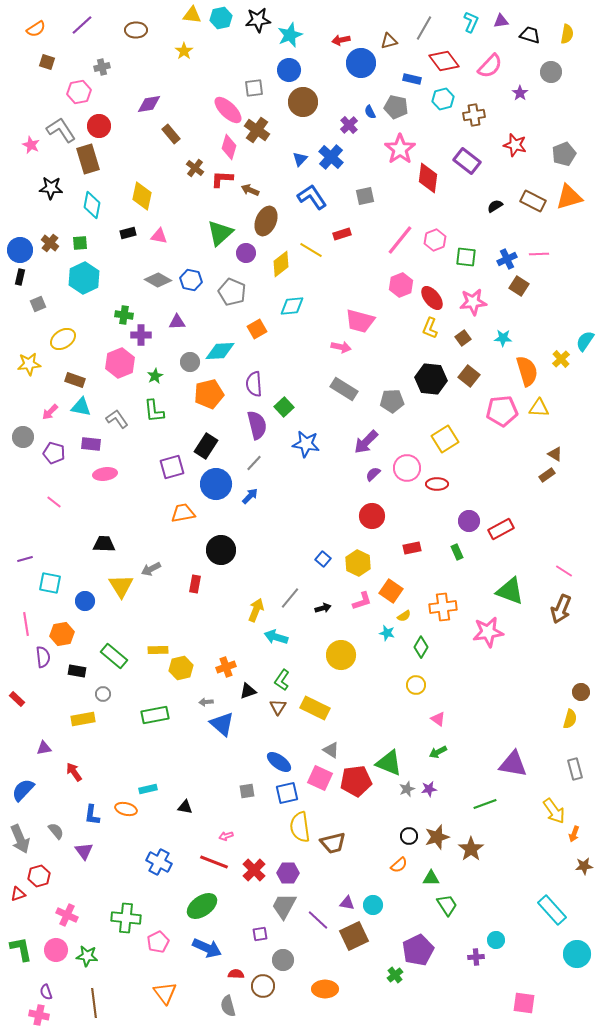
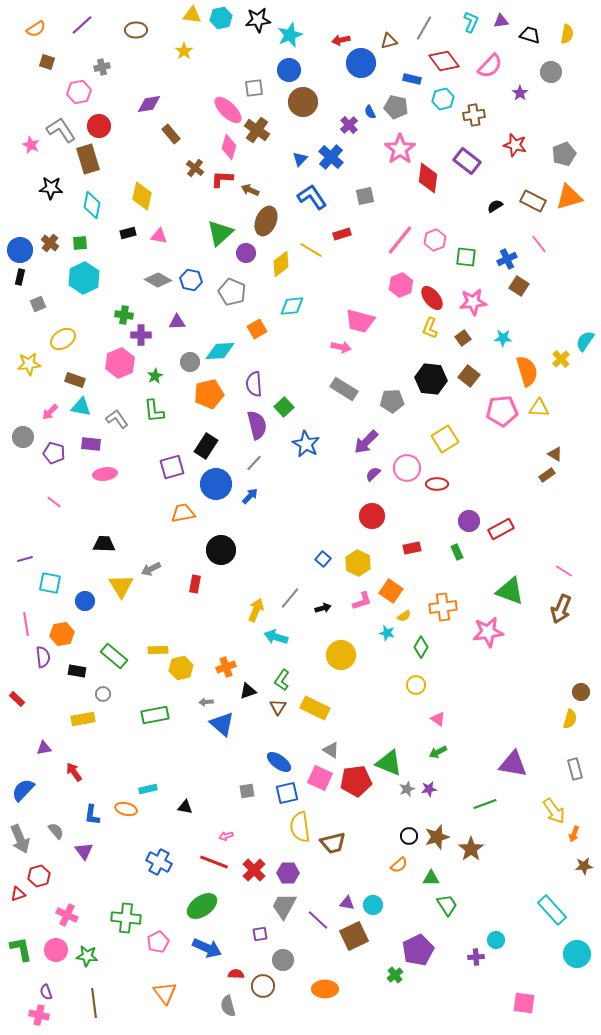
pink line at (539, 254): moved 10 px up; rotated 54 degrees clockwise
blue star at (306, 444): rotated 20 degrees clockwise
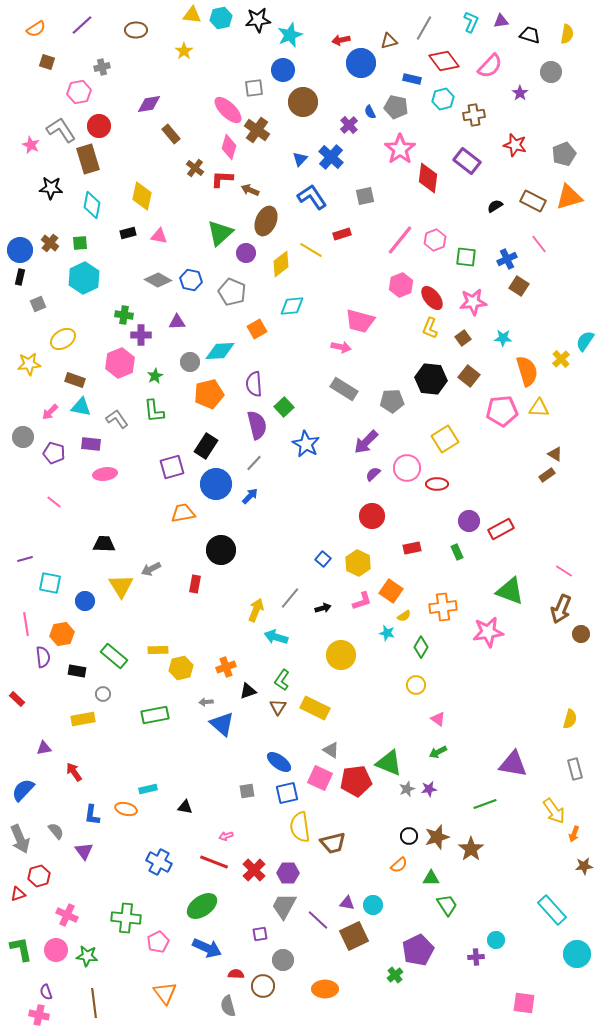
blue circle at (289, 70): moved 6 px left
brown circle at (581, 692): moved 58 px up
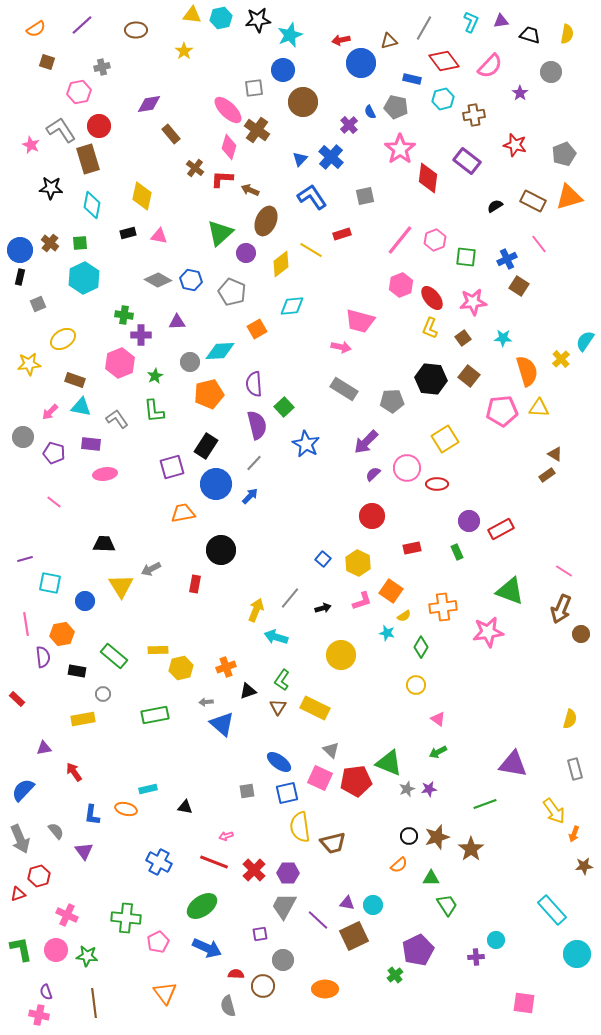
gray triangle at (331, 750): rotated 12 degrees clockwise
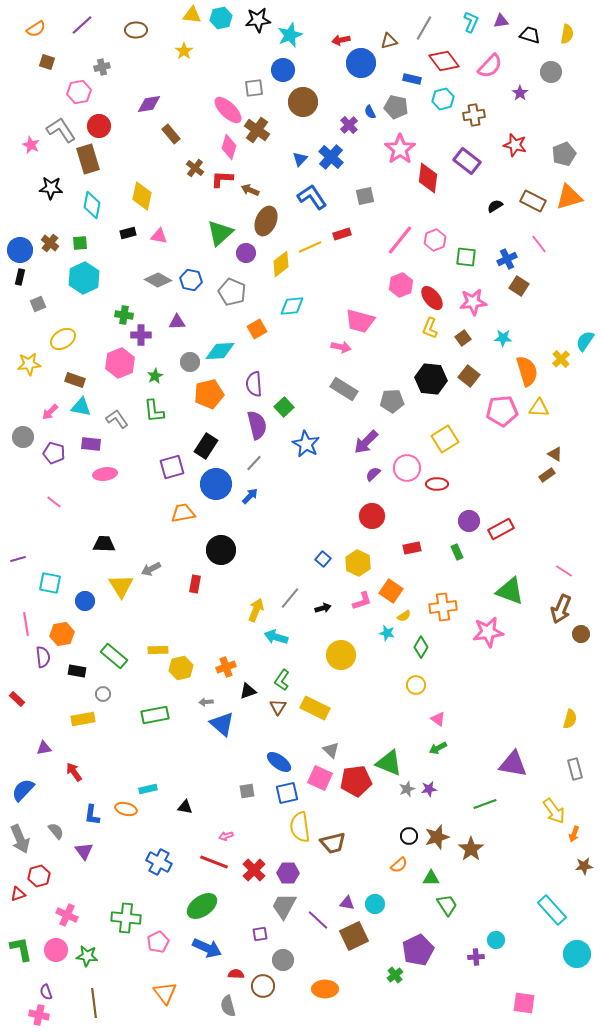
yellow line at (311, 250): moved 1 px left, 3 px up; rotated 55 degrees counterclockwise
purple line at (25, 559): moved 7 px left
green arrow at (438, 752): moved 4 px up
cyan circle at (373, 905): moved 2 px right, 1 px up
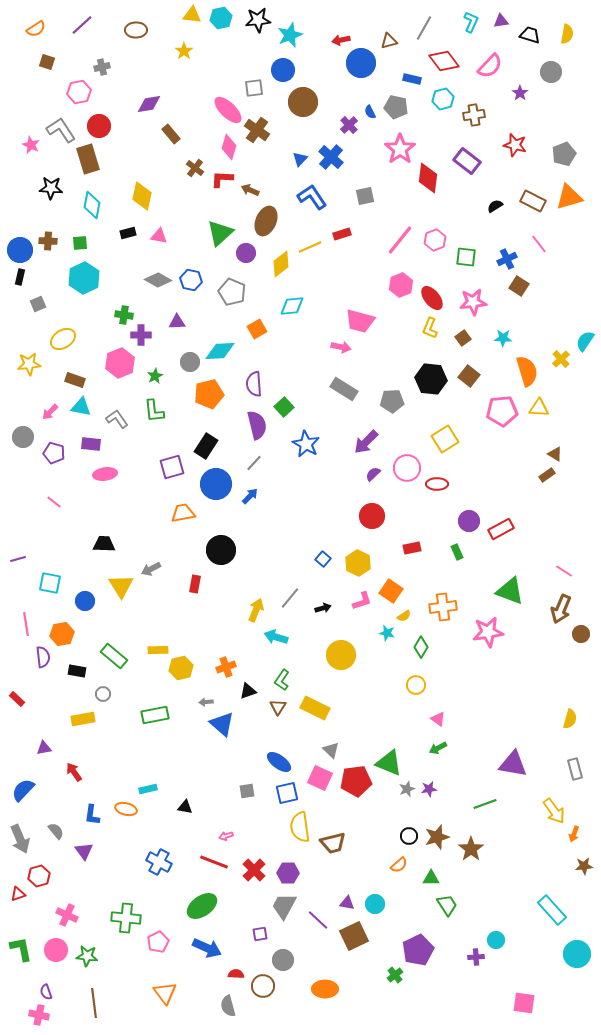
brown cross at (50, 243): moved 2 px left, 2 px up; rotated 36 degrees counterclockwise
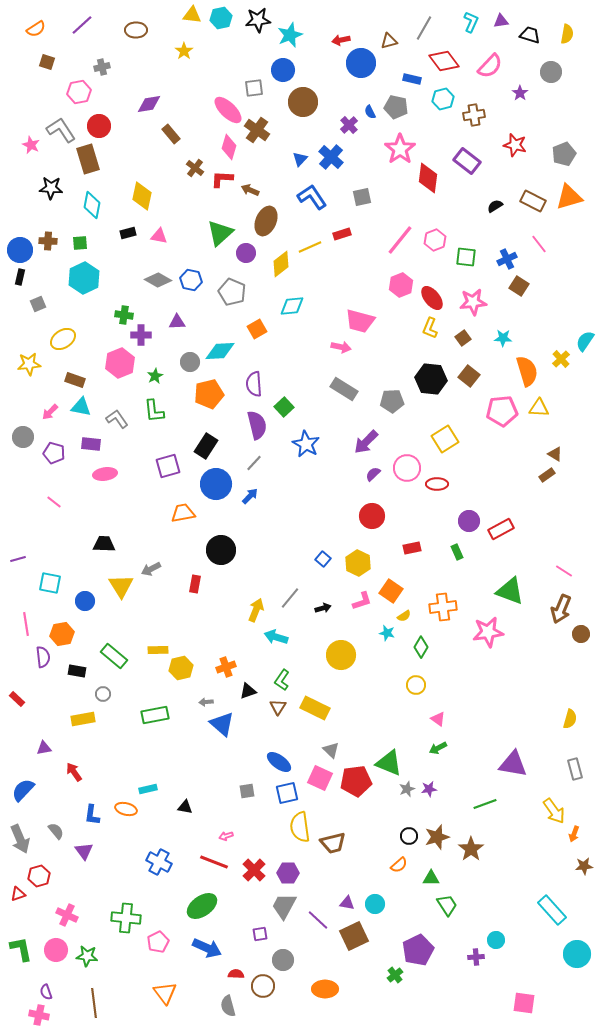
gray square at (365, 196): moved 3 px left, 1 px down
purple square at (172, 467): moved 4 px left, 1 px up
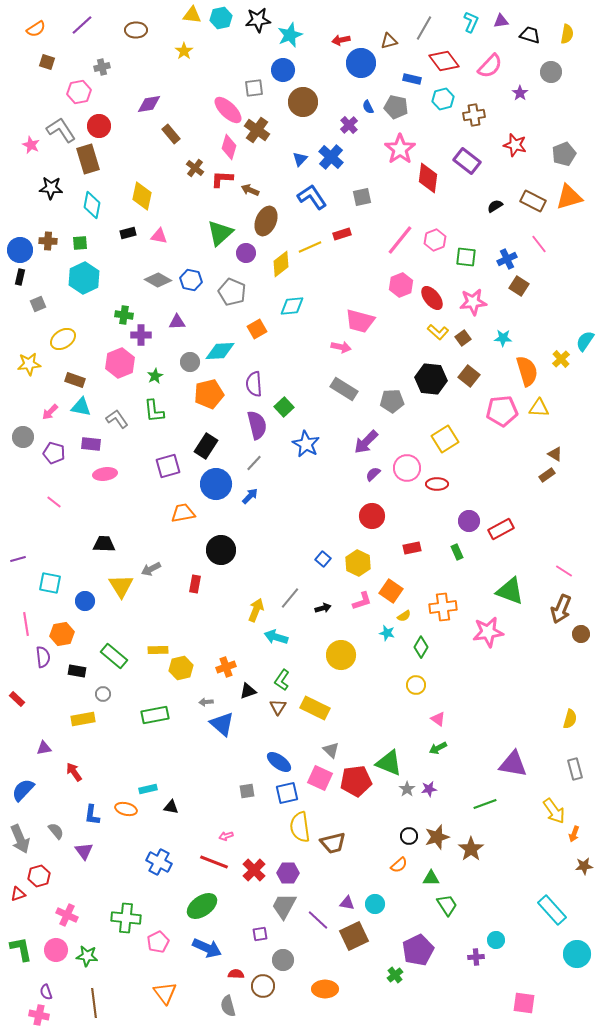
blue semicircle at (370, 112): moved 2 px left, 5 px up
yellow L-shape at (430, 328): moved 8 px right, 4 px down; rotated 70 degrees counterclockwise
gray star at (407, 789): rotated 14 degrees counterclockwise
black triangle at (185, 807): moved 14 px left
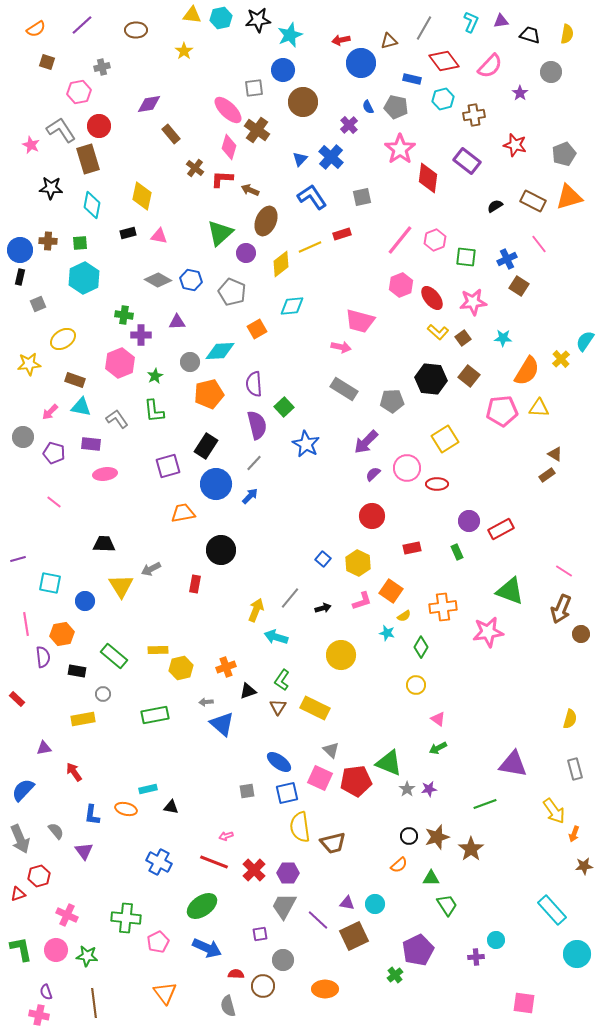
orange semicircle at (527, 371): rotated 48 degrees clockwise
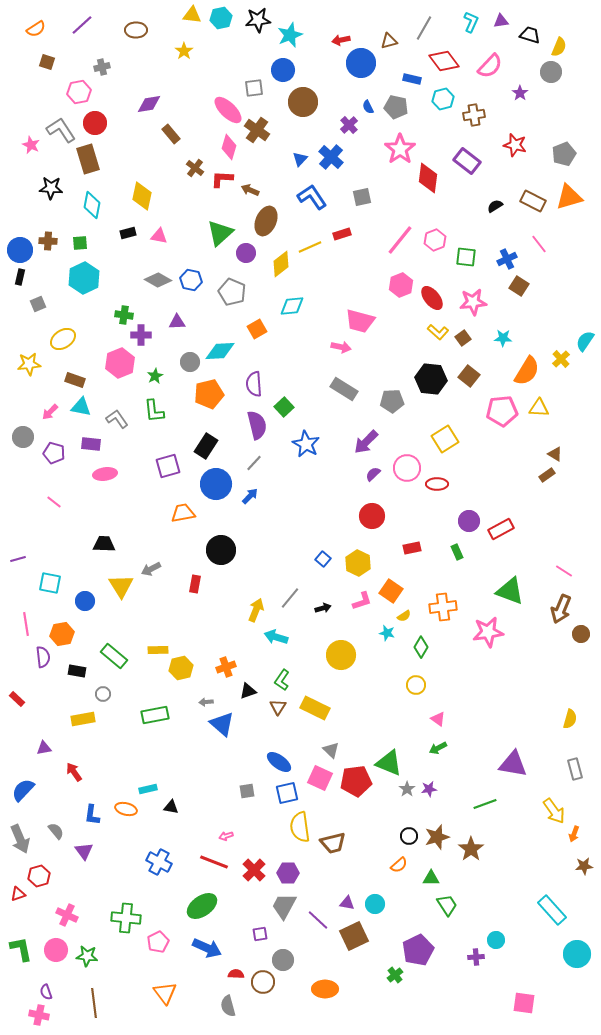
yellow semicircle at (567, 34): moved 8 px left, 13 px down; rotated 12 degrees clockwise
red circle at (99, 126): moved 4 px left, 3 px up
brown circle at (263, 986): moved 4 px up
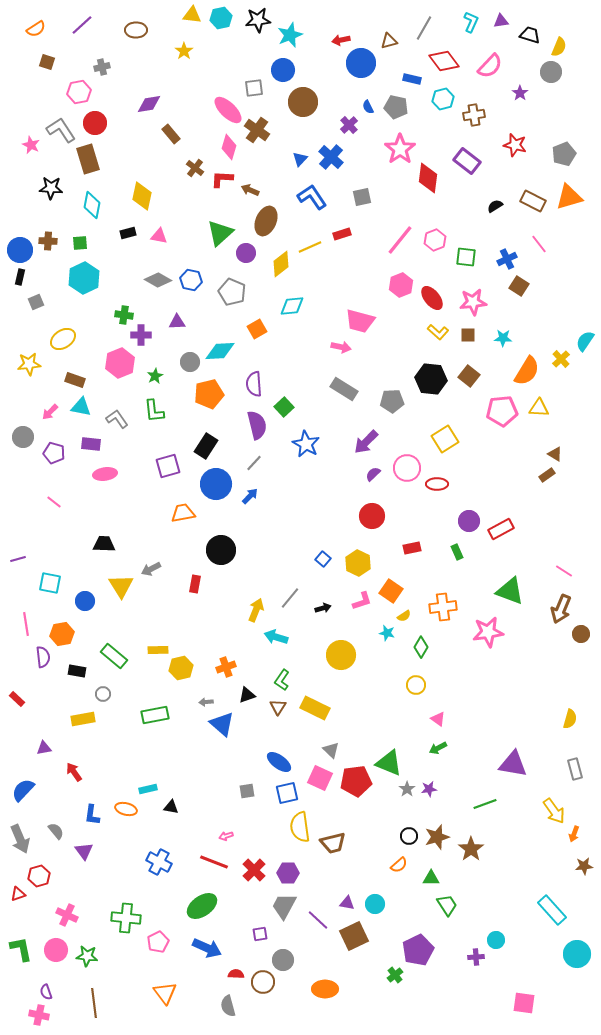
gray square at (38, 304): moved 2 px left, 2 px up
brown square at (463, 338): moved 5 px right, 3 px up; rotated 35 degrees clockwise
black triangle at (248, 691): moved 1 px left, 4 px down
